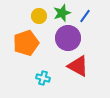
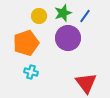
green star: moved 1 px right
red triangle: moved 8 px right, 17 px down; rotated 25 degrees clockwise
cyan cross: moved 12 px left, 6 px up
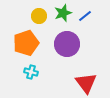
blue line: rotated 16 degrees clockwise
purple circle: moved 1 px left, 6 px down
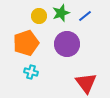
green star: moved 2 px left
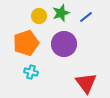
blue line: moved 1 px right, 1 px down
purple circle: moved 3 px left
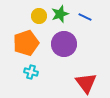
green star: moved 1 px left, 1 px down
blue line: moved 1 px left; rotated 64 degrees clockwise
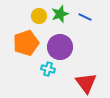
purple circle: moved 4 px left, 3 px down
cyan cross: moved 17 px right, 3 px up
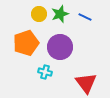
yellow circle: moved 2 px up
cyan cross: moved 3 px left, 3 px down
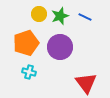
green star: moved 2 px down
cyan cross: moved 16 px left
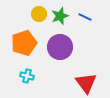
orange pentagon: moved 2 px left
cyan cross: moved 2 px left, 4 px down
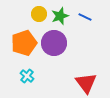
purple circle: moved 6 px left, 4 px up
cyan cross: rotated 24 degrees clockwise
